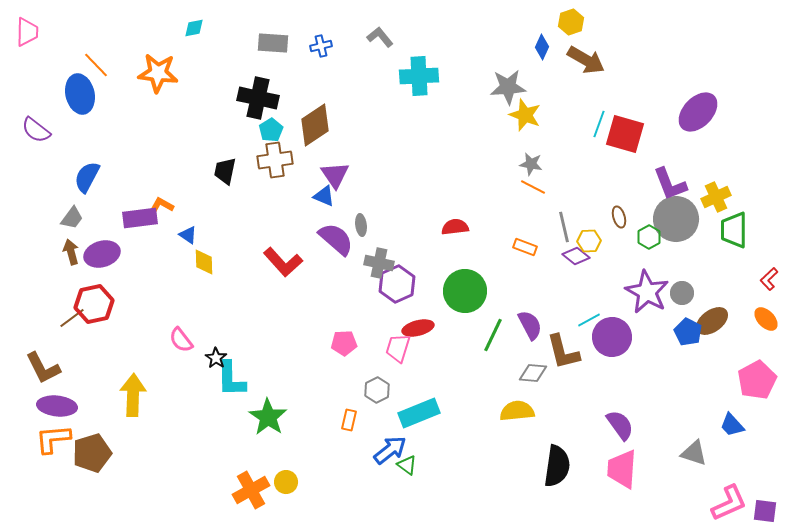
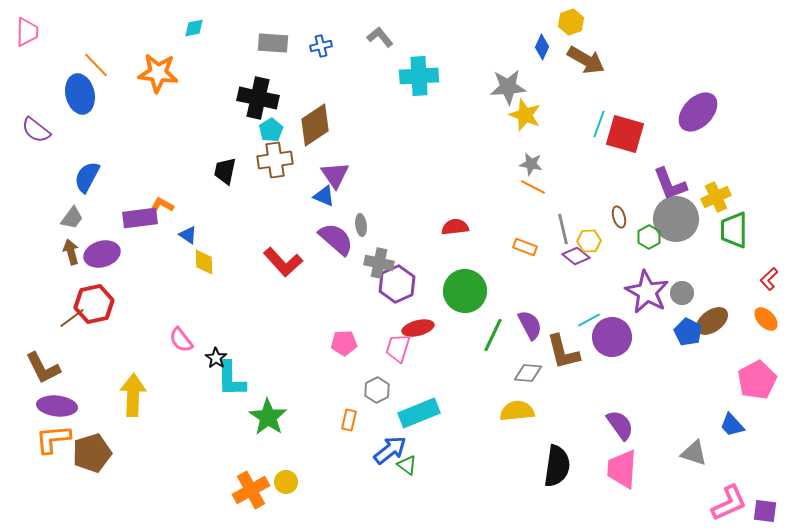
gray line at (564, 227): moved 1 px left, 2 px down
gray diamond at (533, 373): moved 5 px left
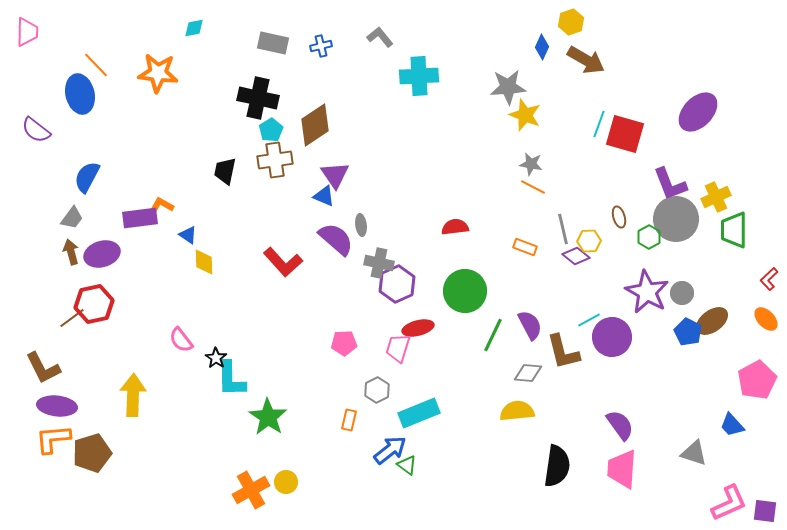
gray rectangle at (273, 43): rotated 8 degrees clockwise
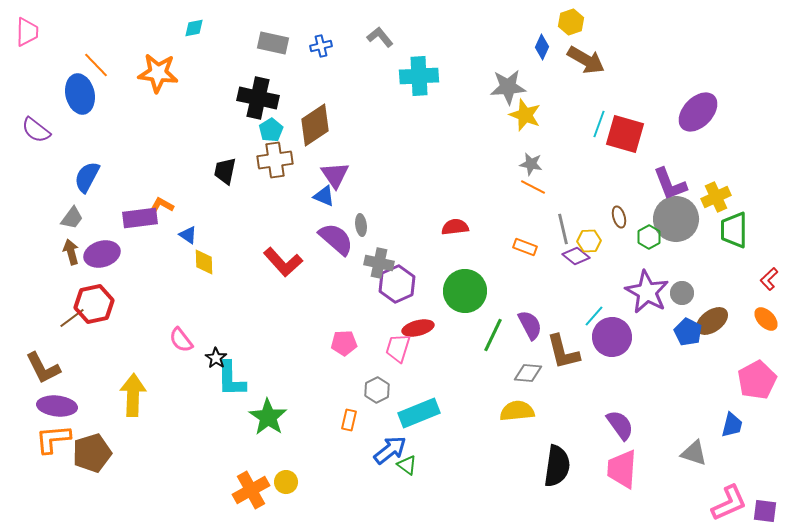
cyan line at (589, 320): moved 5 px right, 4 px up; rotated 20 degrees counterclockwise
blue trapezoid at (732, 425): rotated 124 degrees counterclockwise
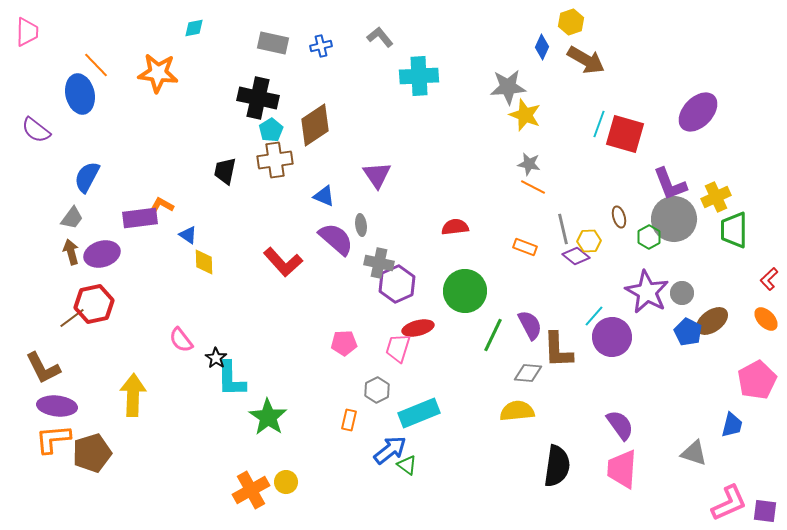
gray star at (531, 164): moved 2 px left
purple triangle at (335, 175): moved 42 px right
gray circle at (676, 219): moved 2 px left
brown L-shape at (563, 352): moved 5 px left, 2 px up; rotated 12 degrees clockwise
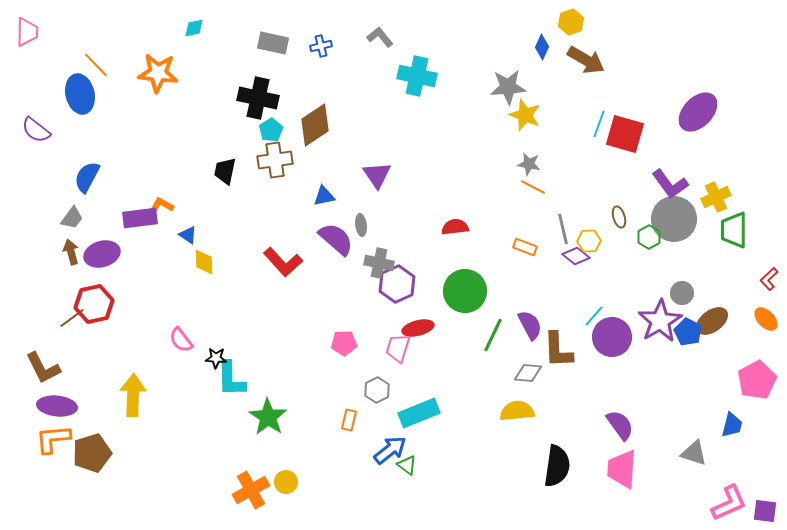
cyan cross at (419, 76): moved 2 px left; rotated 15 degrees clockwise
purple L-shape at (670, 184): rotated 15 degrees counterclockwise
blue triangle at (324, 196): rotated 35 degrees counterclockwise
purple star at (647, 292): moved 13 px right, 29 px down; rotated 12 degrees clockwise
black star at (216, 358): rotated 30 degrees counterclockwise
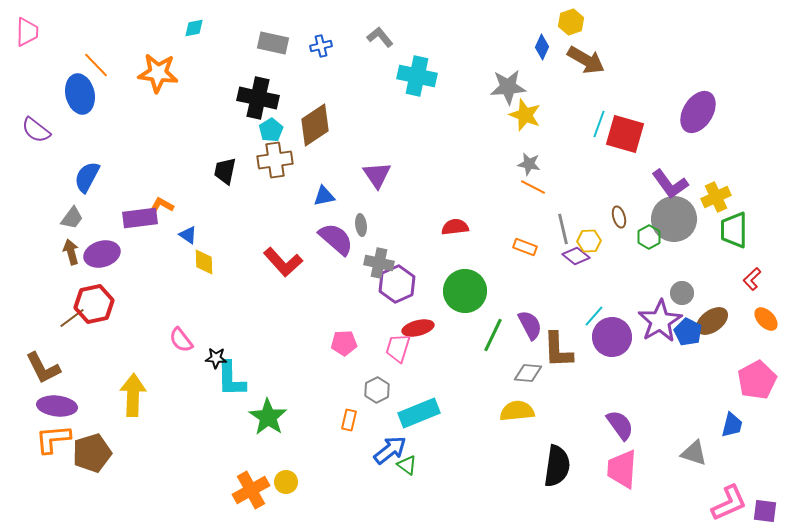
purple ellipse at (698, 112): rotated 12 degrees counterclockwise
red L-shape at (769, 279): moved 17 px left
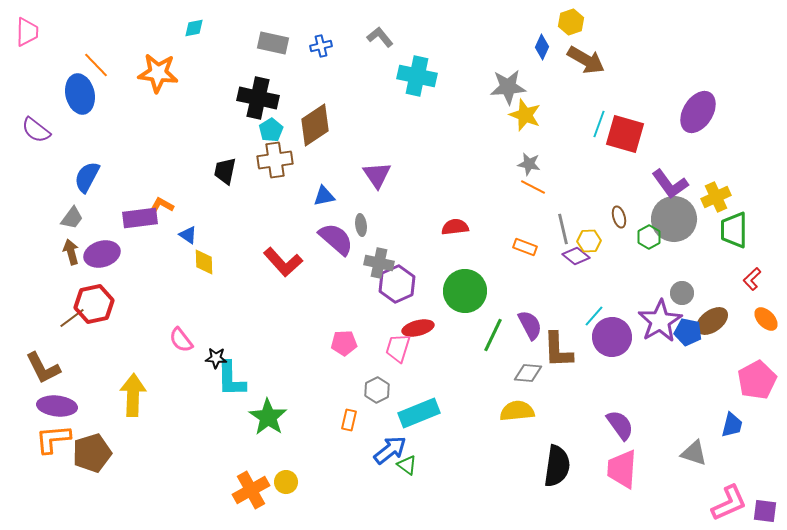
blue pentagon at (688, 332): rotated 16 degrees counterclockwise
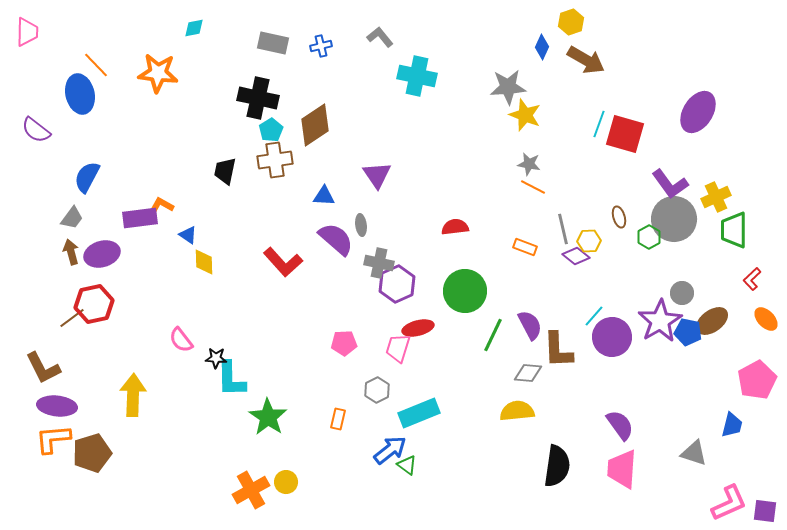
blue triangle at (324, 196): rotated 15 degrees clockwise
orange rectangle at (349, 420): moved 11 px left, 1 px up
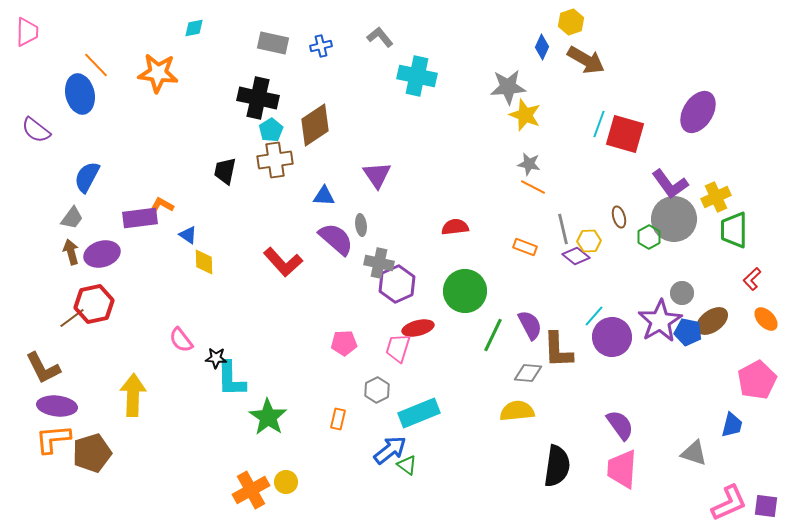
purple square at (765, 511): moved 1 px right, 5 px up
